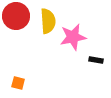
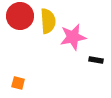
red circle: moved 4 px right
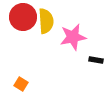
red circle: moved 3 px right, 1 px down
yellow semicircle: moved 2 px left
orange square: moved 3 px right, 1 px down; rotated 16 degrees clockwise
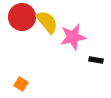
red circle: moved 1 px left
yellow semicircle: moved 1 px right, 1 px down; rotated 35 degrees counterclockwise
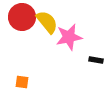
pink star: moved 4 px left
orange square: moved 1 px right, 2 px up; rotated 24 degrees counterclockwise
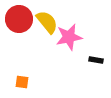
red circle: moved 3 px left, 2 px down
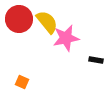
pink star: moved 3 px left, 1 px down
orange square: rotated 16 degrees clockwise
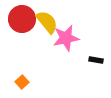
red circle: moved 3 px right
orange square: rotated 24 degrees clockwise
